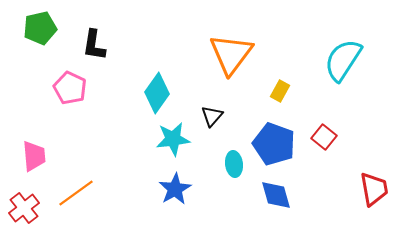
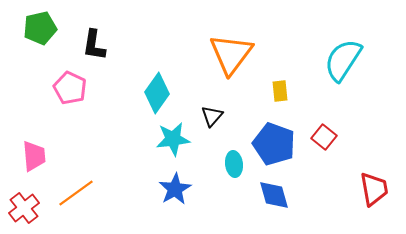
yellow rectangle: rotated 35 degrees counterclockwise
blue diamond: moved 2 px left
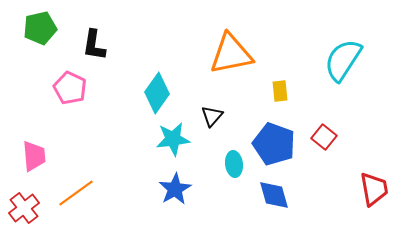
orange triangle: rotated 42 degrees clockwise
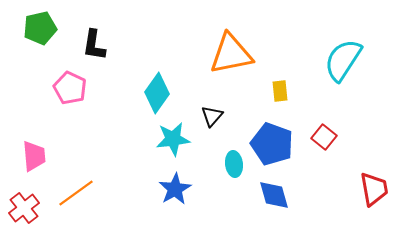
blue pentagon: moved 2 px left
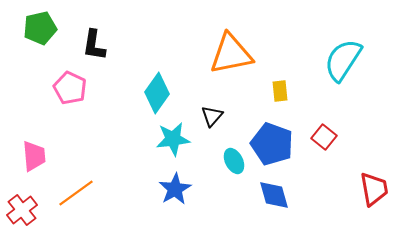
cyan ellipse: moved 3 px up; rotated 20 degrees counterclockwise
red cross: moved 2 px left, 2 px down
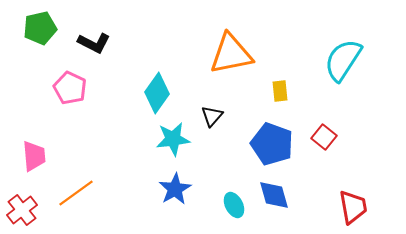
black L-shape: moved 2 px up; rotated 72 degrees counterclockwise
cyan ellipse: moved 44 px down
red trapezoid: moved 21 px left, 18 px down
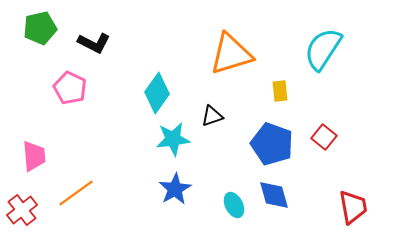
orange triangle: rotated 6 degrees counterclockwise
cyan semicircle: moved 20 px left, 11 px up
black triangle: rotated 30 degrees clockwise
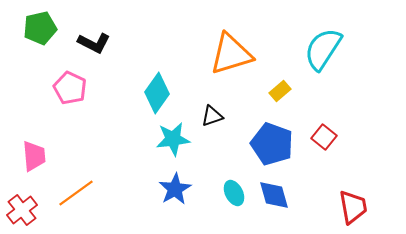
yellow rectangle: rotated 55 degrees clockwise
cyan ellipse: moved 12 px up
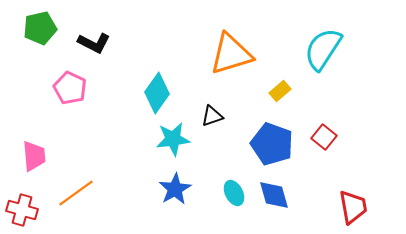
red cross: rotated 36 degrees counterclockwise
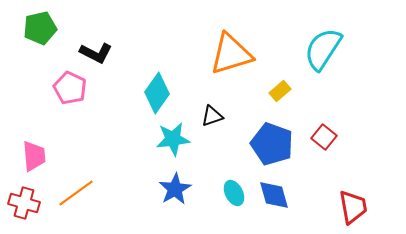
black L-shape: moved 2 px right, 10 px down
red cross: moved 2 px right, 7 px up
